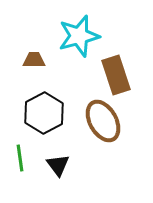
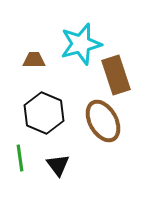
cyan star: moved 2 px right, 8 px down
black hexagon: rotated 9 degrees counterclockwise
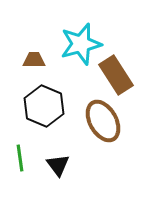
brown rectangle: rotated 15 degrees counterclockwise
black hexagon: moved 7 px up
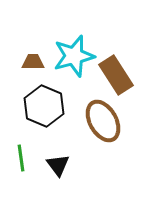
cyan star: moved 7 px left, 12 px down
brown trapezoid: moved 1 px left, 2 px down
green line: moved 1 px right
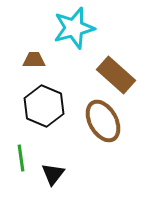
cyan star: moved 28 px up
brown trapezoid: moved 1 px right, 2 px up
brown rectangle: rotated 15 degrees counterclockwise
black triangle: moved 5 px left, 9 px down; rotated 15 degrees clockwise
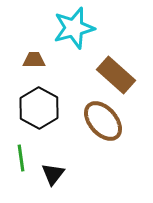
black hexagon: moved 5 px left, 2 px down; rotated 6 degrees clockwise
brown ellipse: rotated 12 degrees counterclockwise
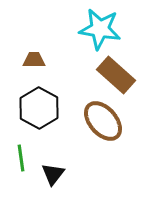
cyan star: moved 26 px right, 1 px down; rotated 24 degrees clockwise
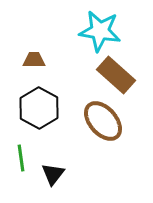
cyan star: moved 2 px down
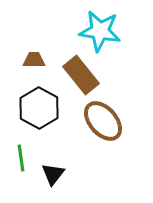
brown rectangle: moved 35 px left; rotated 9 degrees clockwise
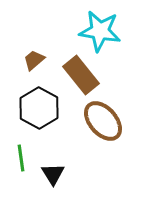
brown trapezoid: rotated 40 degrees counterclockwise
black triangle: rotated 10 degrees counterclockwise
